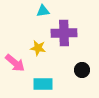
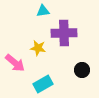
cyan rectangle: rotated 30 degrees counterclockwise
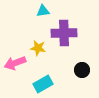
pink arrow: rotated 120 degrees clockwise
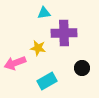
cyan triangle: moved 1 px right, 2 px down
black circle: moved 2 px up
cyan rectangle: moved 4 px right, 3 px up
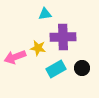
cyan triangle: moved 1 px right, 1 px down
purple cross: moved 1 px left, 4 px down
pink arrow: moved 6 px up
cyan rectangle: moved 9 px right, 12 px up
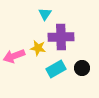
cyan triangle: rotated 48 degrees counterclockwise
purple cross: moved 2 px left
pink arrow: moved 1 px left, 1 px up
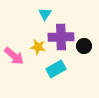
yellow star: moved 1 px up
pink arrow: rotated 120 degrees counterclockwise
black circle: moved 2 px right, 22 px up
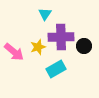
yellow star: rotated 28 degrees counterclockwise
pink arrow: moved 4 px up
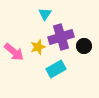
purple cross: rotated 15 degrees counterclockwise
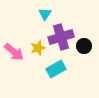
yellow star: moved 1 px down
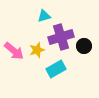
cyan triangle: moved 1 px left, 2 px down; rotated 40 degrees clockwise
yellow star: moved 1 px left, 2 px down
pink arrow: moved 1 px up
